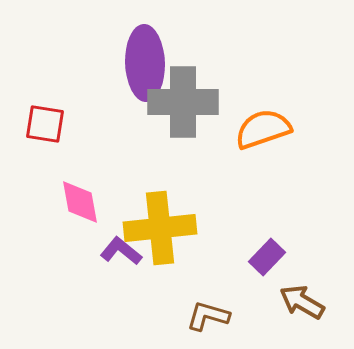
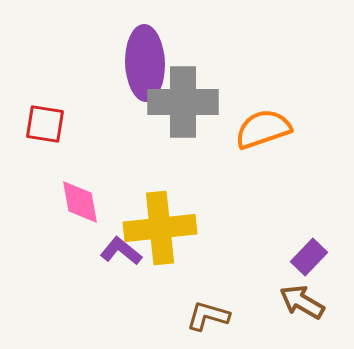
purple rectangle: moved 42 px right
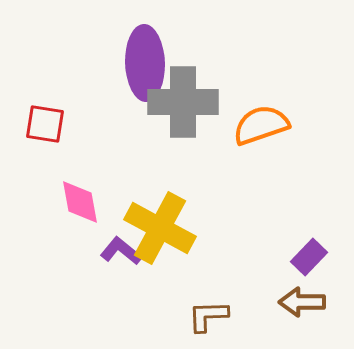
orange semicircle: moved 2 px left, 4 px up
yellow cross: rotated 34 degrees clockwise
brown arrow: rotated 30 degrees counterclockwise
brown L-shape: rotated 18 degrees counterclockwise
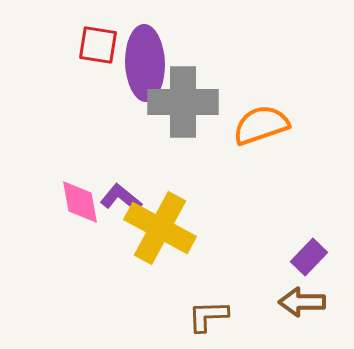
red square: moved 53 px right, 79 px up
purple L-shape: moved 53 px up
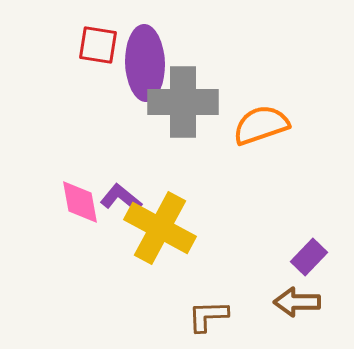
brown arrow: moved 5 px left
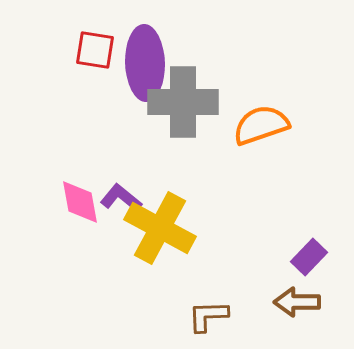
red square: moved 3 px left, 5 px down
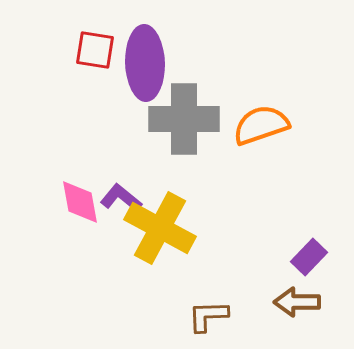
gray cross: moved 1 px right, 17 px down
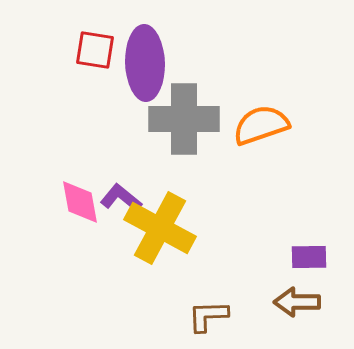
purple rectangle: rotated 45 degrees clockwise
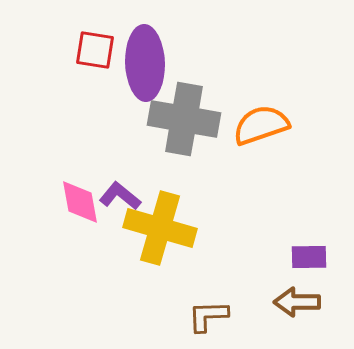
gray cross: rotated 10 degrees clockwise
purple L-shape: moved 1 px left, 2 px up
yellow cross: rotated 12 degrees counterclockwise
